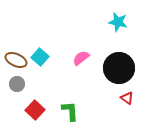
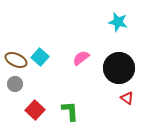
gray circle: moved 2 px left
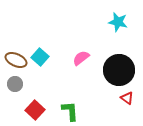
black circle: moved 2 px down
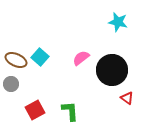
black circle: moved 7 px left
gray circle: moved 4 px left
red square: rotated 18 degrees clockwise
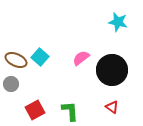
red triangle: moved 15 px left, 9 px down
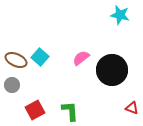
cyan star: moved 2 px right, 7 px up
gray circle: moved 1 px right, 1 px down
red triangle: moved 20 px right, 1 px down; rotated 16 degrees counterclockwise
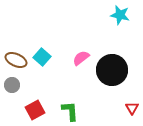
cyan square: moved 2 px right
red triangle: rotated 40 degrees clockwise
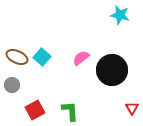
brown ellipse: moved 1 px right, 3 px up
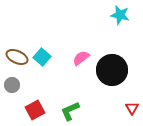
green L-shape: rotated 110 degrees counterclockwise
